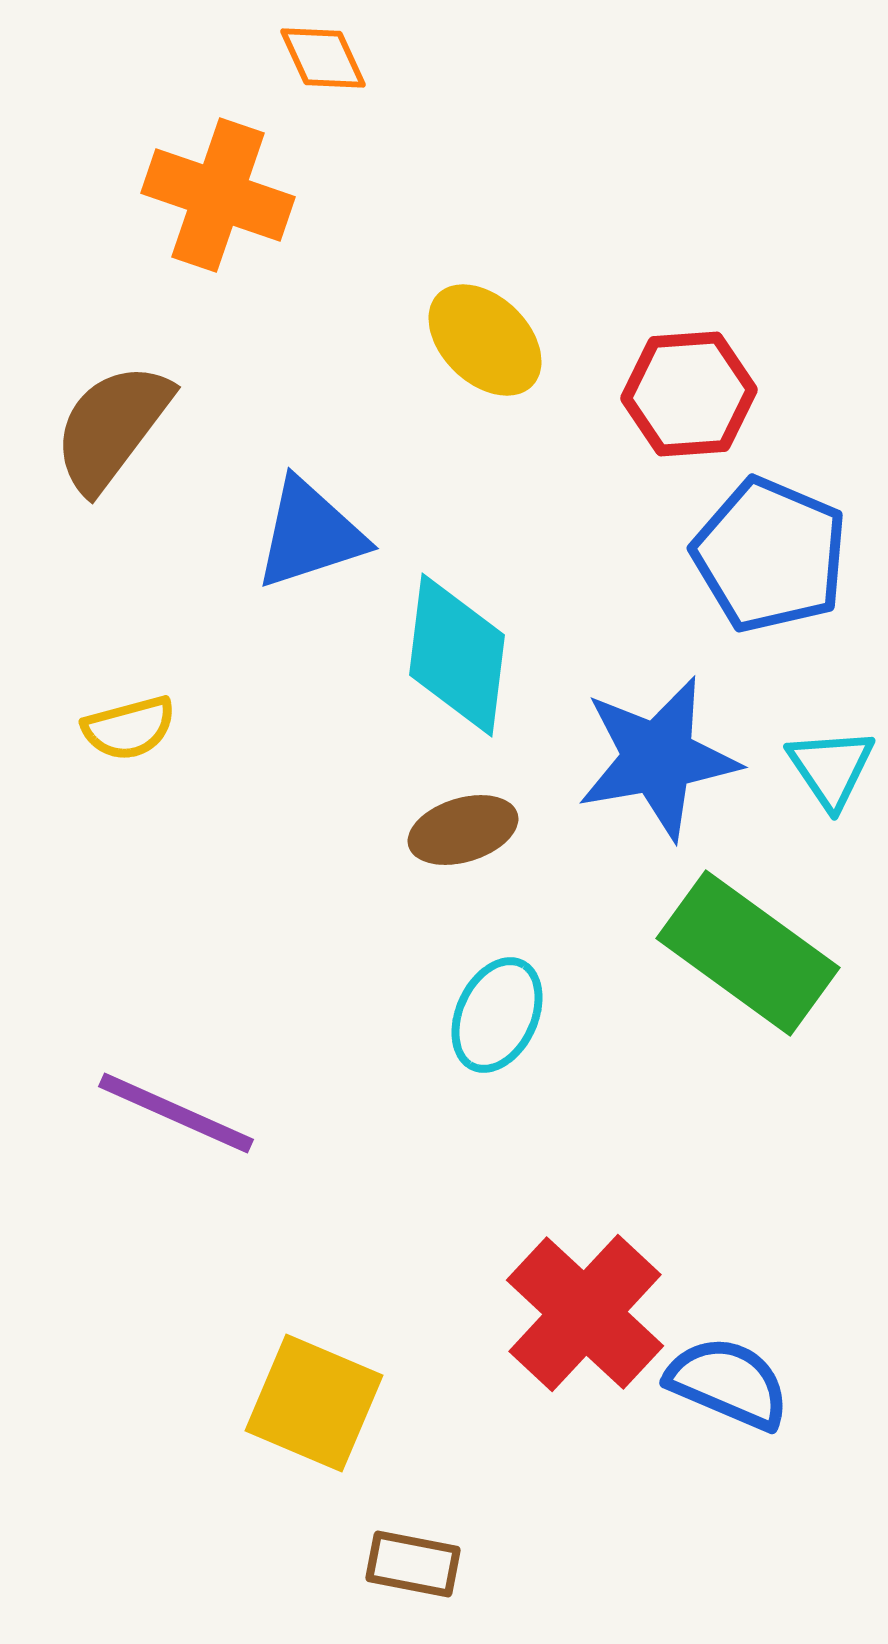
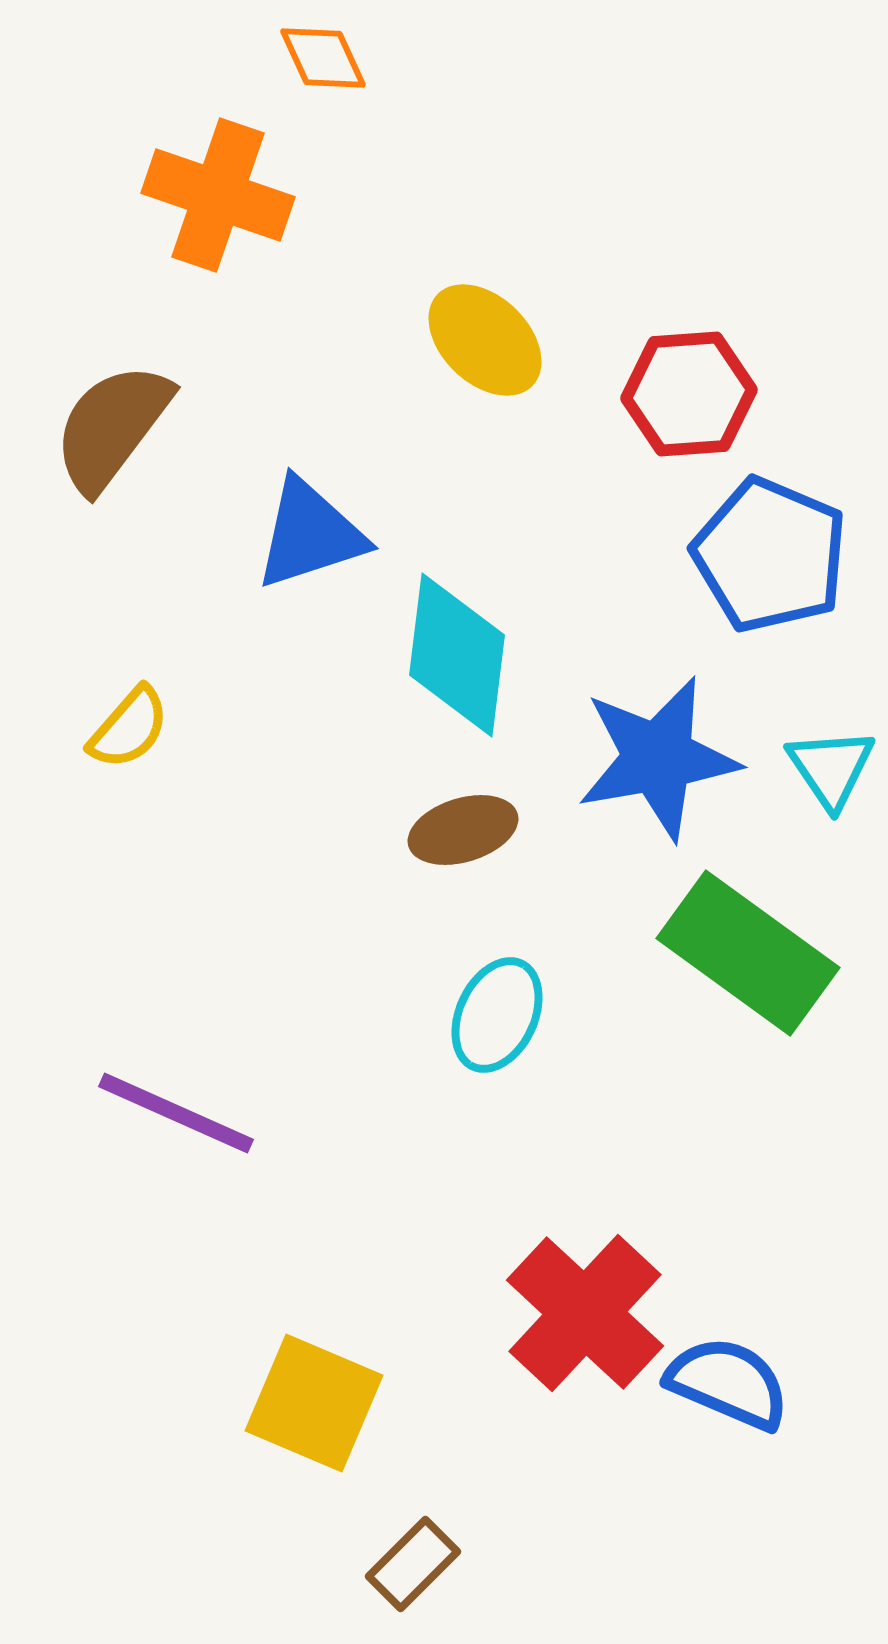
yellow semicircle: rotated 34 degrees counterclockwise
brown rectangle: rotated 56 degrees counterclockwise
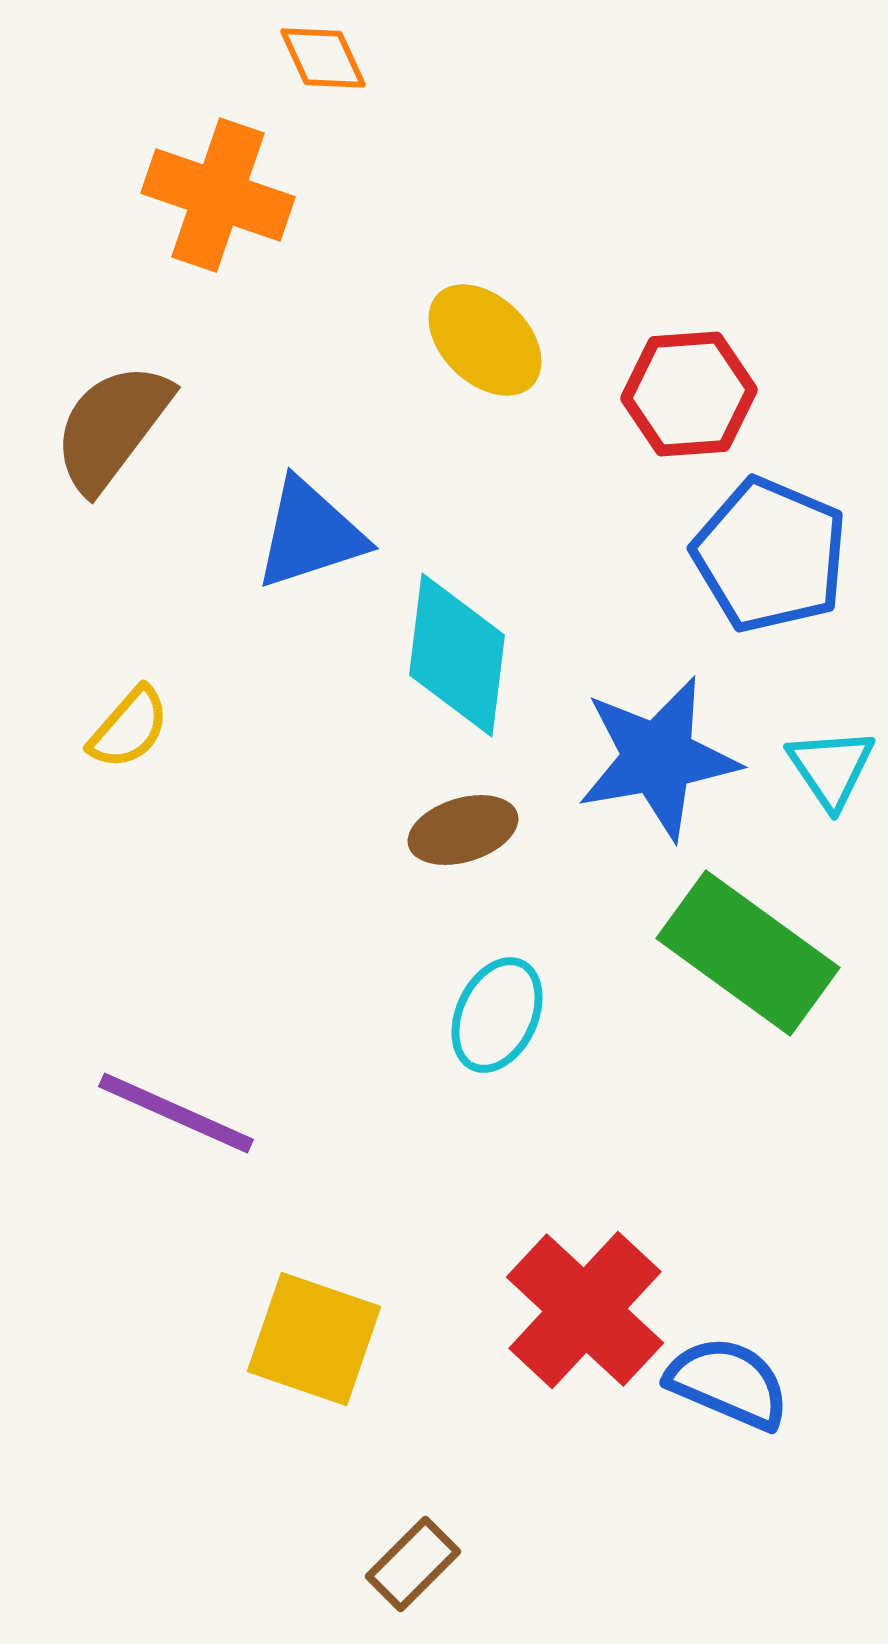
red cross: moved 3 px up
yellow square: moved 64 px up; rotated 4 degrees counterclockwise
